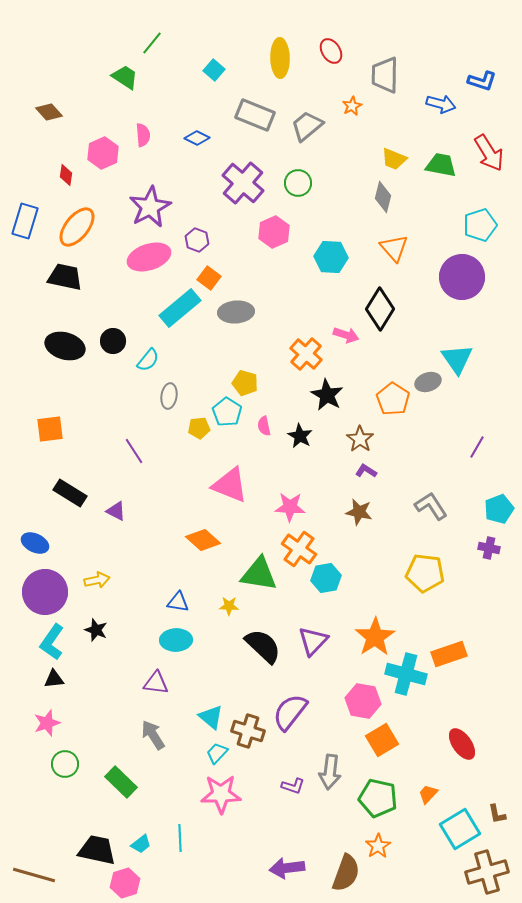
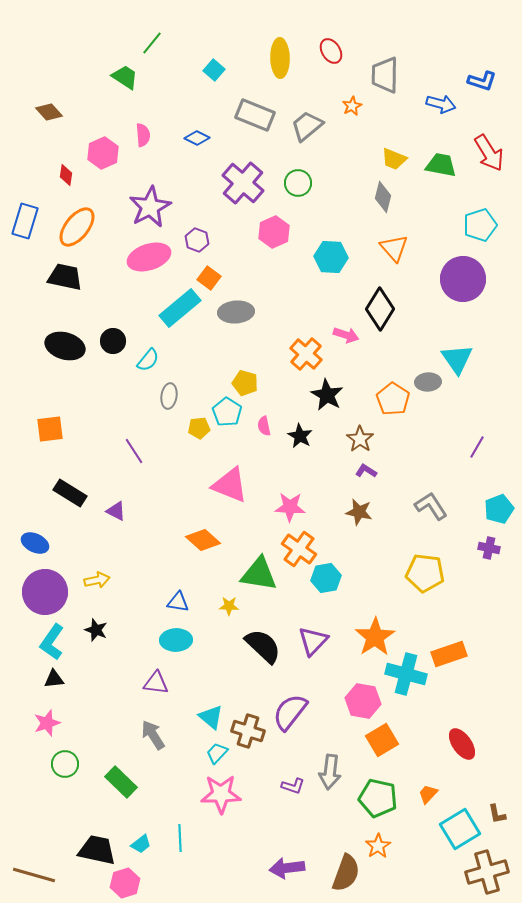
purple circle at (462, 277): moved 1 px right, 2 px down
gray ellipse at (428, 382): rotated 15 degrees clockwise
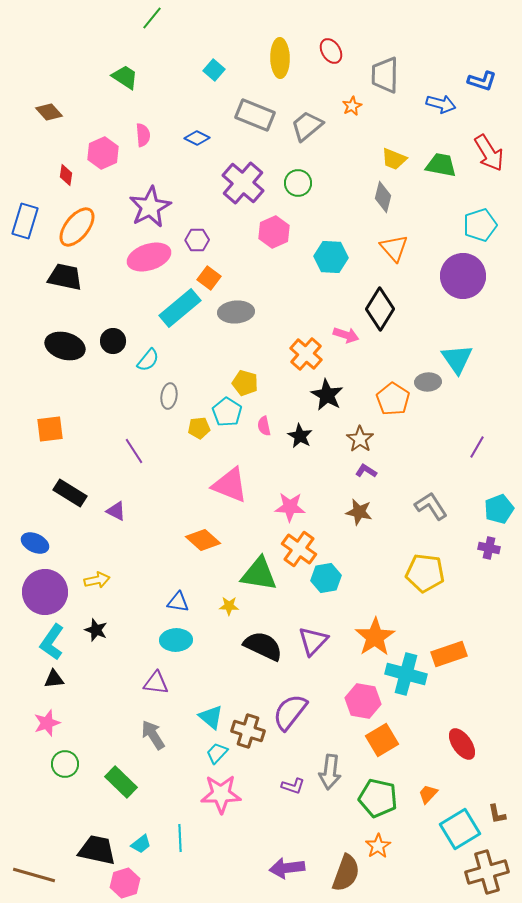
green line at (152, 43): moved 25 px up
purple hexagon at (197, 240): rotated 20 degrees counterclockwise
purple circle at (463, 279): moved 3 px up
black semicircle at (263, 646): rotated 18 degrees counterclockwise
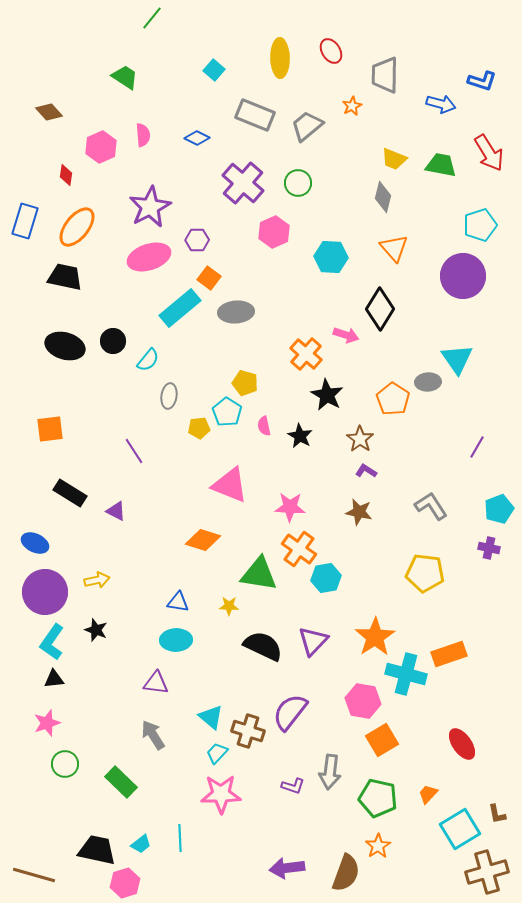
pink hexagon at (103, 153): moved 2 px left, 6 px up
orange diamond at (203, 540): rotated 24 degrees counterclockwise
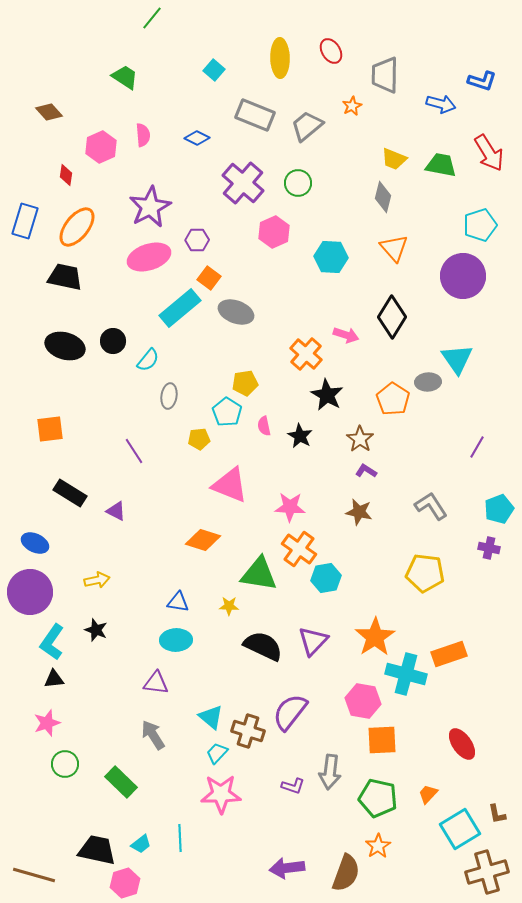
black diamond at (380, 309): moved 12 px right, 8 px down
gray ellipse at (236, 312): rotated 24 degrees clockwise
yellow pentagon at (245, 383): rotated 25 degrees counterclockwise
yellow pentagon at (199, 428): moved 11 px down
purple circle at (45, 592): moved 15 px left
orange square at (382, 740): rotated 28 degrees clockwise
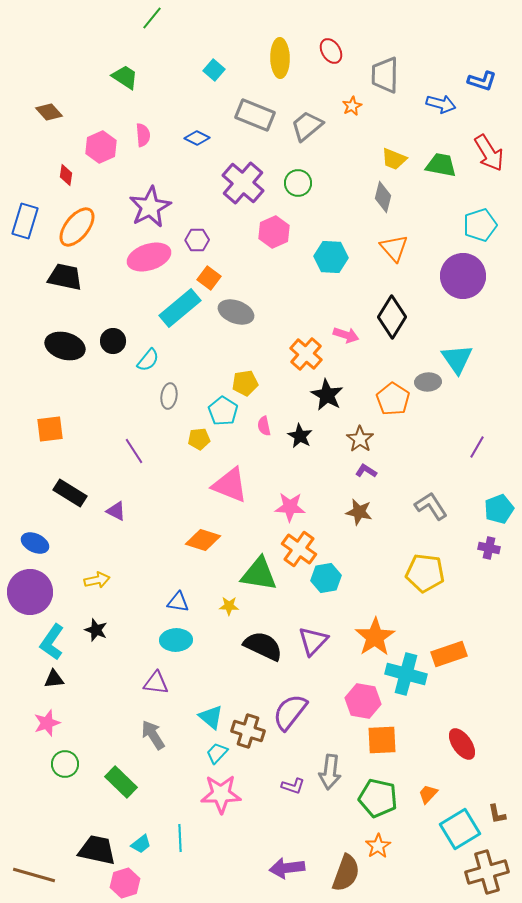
cyan pentagon at (227, 412): moved 4 px left, 1 px up
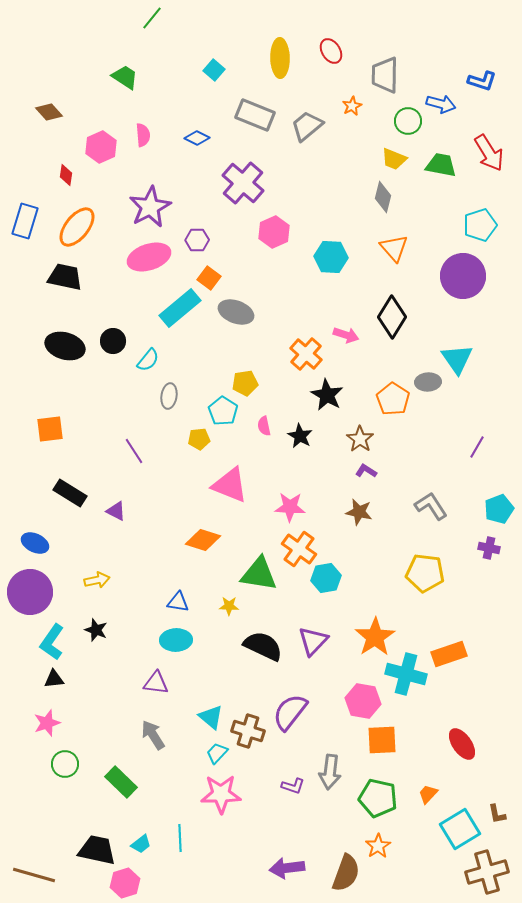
green circle at (298, 183): moved 110 px right, 62 px up
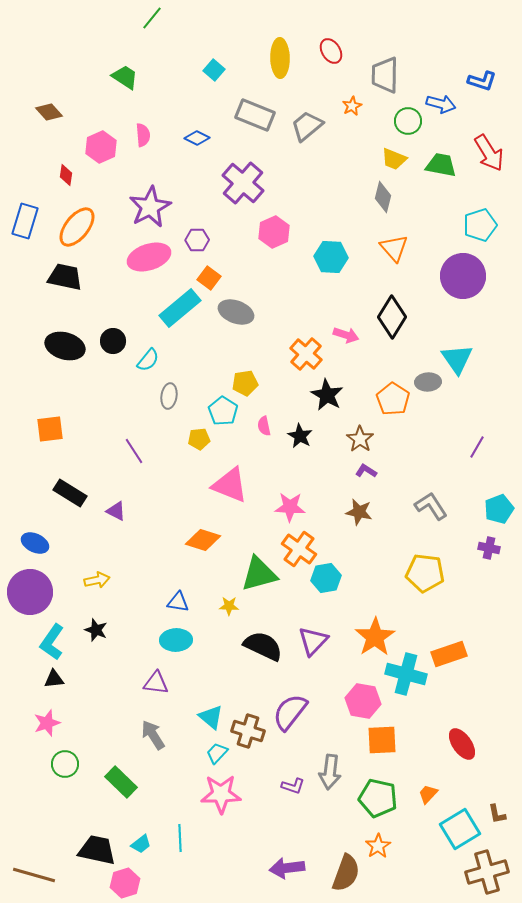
green triangle at (259, 574): rotated 24 degrees counterclockwise
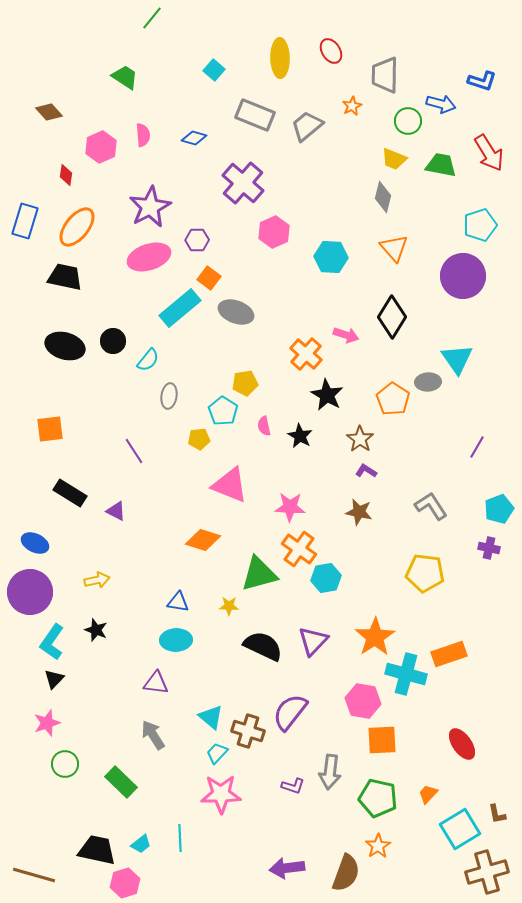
blue diamond at (197, 138): moved 3 px left; rotated 10 degrees counterclockwise
black triangle at (54, 679): rotated 40 degrees counterclockwise
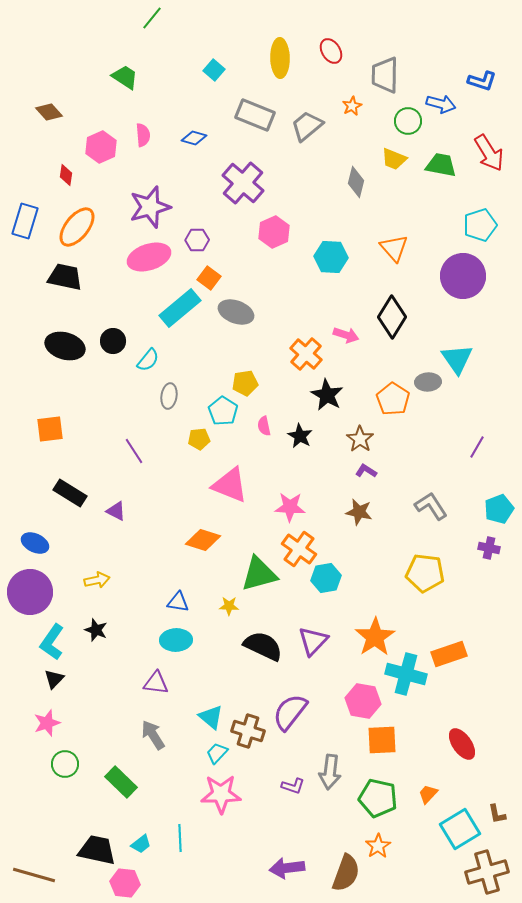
gray diamond at (383, 197): moved 27 px left, 15 px up
purple star at (150, 207): rotated 12 degrees clockwise
pink hexagon at (125, 883): rotated 24 degrees clockwise
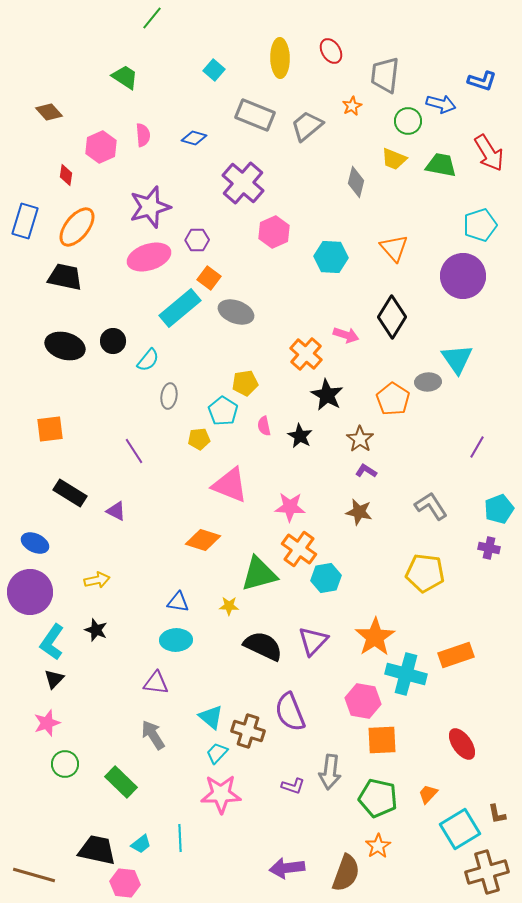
gray trapezoid at (385, 75): rotated 6 degrees clockwise
orange rectangle at (449, 654): moved 7 px right, 1 px down
purple semicircle at (290, 712): rotated 60 degrees counterclockwise
